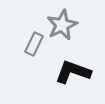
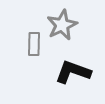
gray rectangle: rotated 25 degrees counterclockwise
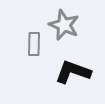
gray star: moved 2 px right; rotated 24 degrees counterclockwise
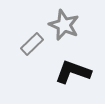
gray rectangle: moved 2 px left; rotated 45 degrees clockwise
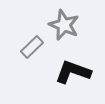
gray rectangle: moved 3 px down
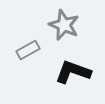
gray rectangle: moved 4 px left, 3 px down; rotated 15 degrees clockwise
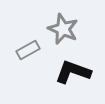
gray star: moved 1 px left, 4 px down
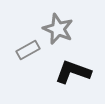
gray star: moved 5 px left
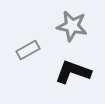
gray star: moved 14 px right, 3 px up; rotated 12 degrees counterclockwise
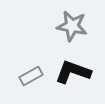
gray rectangle: moved 3 px right, 26 px down
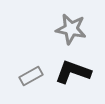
gray star: moved 1 px left, 3 px down
